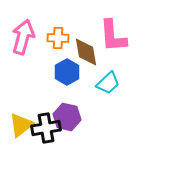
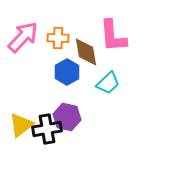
pink arrow: rotated 28 degrees clockwise
black cross: moved 1 px right, 1 px down
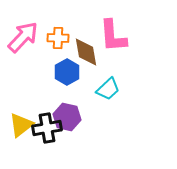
cyan trapezoid: moved 6 px down
black cross: moved 1 px up
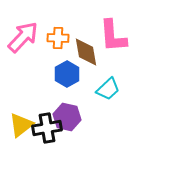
blue hexagon: moved 2 px down
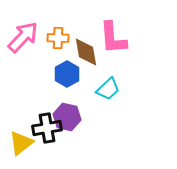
pink L-shape: moved 2 px down
yellow triangle: moved 18 px down
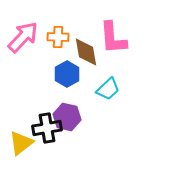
orange cross: moved 1 px up
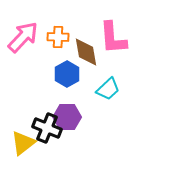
purple hexagon: rotated 12 degrees counterclockwise
black cross: rotated 32 degrees clockwise
yellow triangle: moved 2 px right
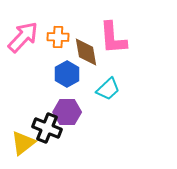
purple hexagon: moved 5 px up
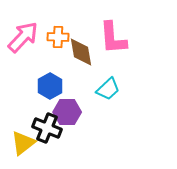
brown diamond: moved 5 px left
blue hexagon: moved 17 px left, 12 px down
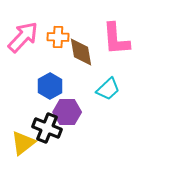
pink L-shape: moved 3 px right, 1 px down
